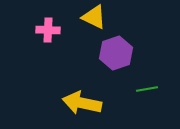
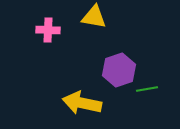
yellow triangle: rotated 16 degrees counterclockwise
purple hexagon: moved 3 px right, 17 px down
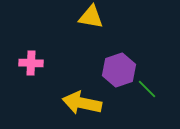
yellow triangle: moved 3 px left
pink cross: moved 17 px left, 33 px down
green line: rotated 55 degrees clockwise
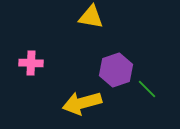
purple hexagon: moved 3 px left
yellow arrow: rotated 27 degrees counterclockwise
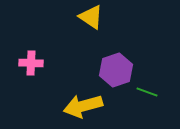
yellow triangle: rotated 24 degrees clockwise
green line: moved 3 px down; rotated 25 degrees counterclockwise
yellow arrow: moved 1 px right, 3 px down
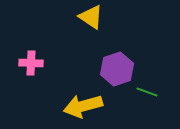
purple hexagon: moved 1 px right, 1 px up
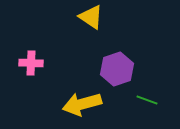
green line: moved 8 px down
yellow arrow: moved 1 px left, 2 px up
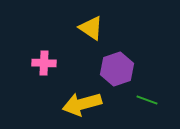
yellow triangle: moved 11 px down
pink cross: moved 13 px right
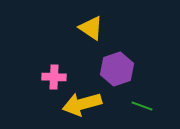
pink cross: moved 10 px right, 14 px down
green line: moved 5 px left, 6 px down
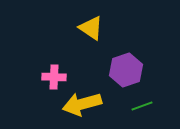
purple hexagon: moved 9 px right, 1 px down
green line: rotated 40 degrees counterclockwise
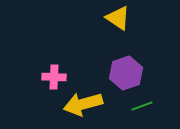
yellow triangle: moved 27 px right, 10 px up
purple hexagon: moved 3 px down
yellow arrow: moved 1 px right
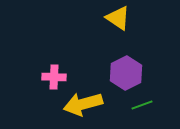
purple hexagon: rotated 8 degrees counterclockwise
green line: moved 1 px up
